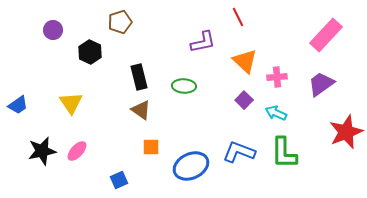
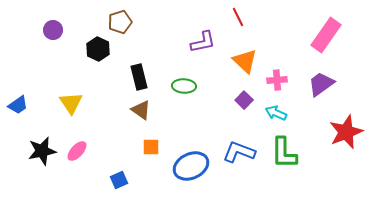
pink rectangle: rotated 8 degrees counterclockwise
black hexagon: moved 8 px right, 3 px up
pink cross: moved 3 px down
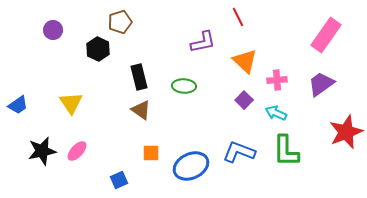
orange square: moved 6 px down
green L-shape: moved 2 px right, 2 px up
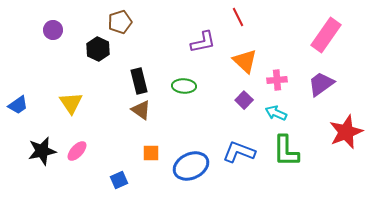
black rectangle: moved 4 px down
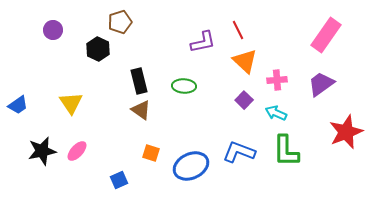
red line: moved 13 px down
orange square: rotated 18 degrees clockwise
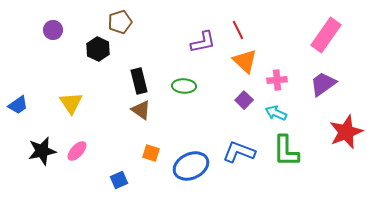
purple trapezoid: moved 2 px right
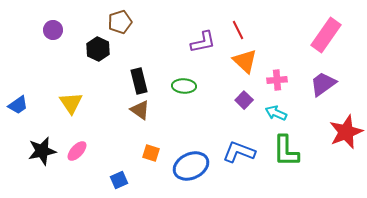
brown triangle: moved 1 px left
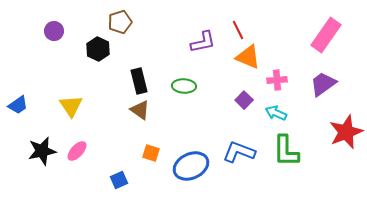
purple circle: moved 1 px right, 1 px down
orange triangle: moved 3 px right, 4 px up; rotated 20 degrees counterclockwise
yellow triangle: moved 3 px down
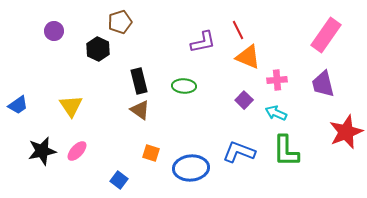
purple trapezoid: rotated 68 degrees counterclockwise
blue ellipse: moved 2 px down; rotated 20 degrees clockwise
blue square: rotated 30 degrees counterclockwise
